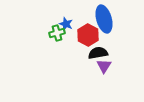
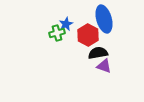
blue star: rotated 24 degrees clockwise
purple triangle: rotated 42 degrees counterclockwise
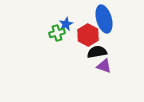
black semicircle: moved 1 px left, 1 px up
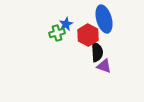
black semicircle: rotated 96 degrees clockwise
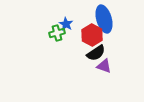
blue star: rotated 16 degrees counterclockwise
red hexagon: moved 4 px right
black semicircle: moved 1 px left, 1 px down; rotated 60 degrees clockwise
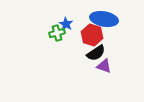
blue ellipse: rotated 64 degrees counterclockwise
red hexagon: rotated 10 degrees counterclockwise
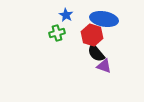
blue star: moved 9 px up
black semicircle: rotated 84 degrees clockwise
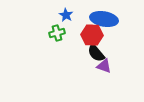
red hexagon: rotated 15 degrees counterclockwise
